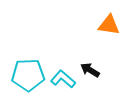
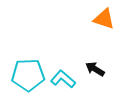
orange triangle: moved 5 px left, 6 px up; rotated 10 degrees clockwise
black arrow: moved 5 px right, 1 px up
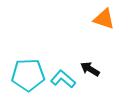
black arrow: moved 5 px left
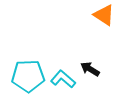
orange triangle: moved 4 px up; rotated 15 degrees clockwise
cyan pentagon: moved 1 px down
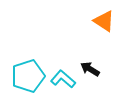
orange triangle: moved 6 px down
cyan pentagon: rotated 16 degrees counterclockwise
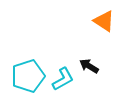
black arrow: moved 1 px left, 3 px up
cyan L-shape: rotated 110 degrees clockwise
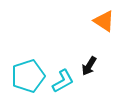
black arrow: rotated 90 degrees counterclockwise
cyan L-shape: moved 2 px down
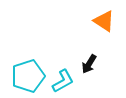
black arrow: moved 2 px up
